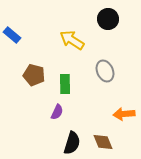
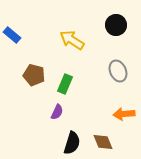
black circle: moved 8 px right, 6 px down
gray ellipse: moved 13 px right
green rectangle: rotated 24 degrees clockwise
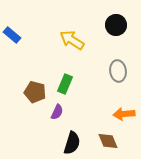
gray ellipse: rotated 15 degrees clockwise
brown pentagon: moved 1 px right, 17 px down
brown diamond: moved 5 px right, 1 px up
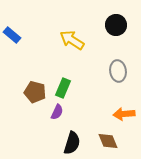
green rectangle: moved 2 px left, 4 px down
